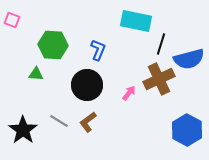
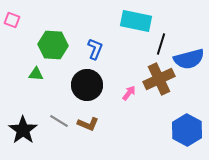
blue L-shape: moved 3 px left, 1 px up
brown L-shape: moved 2 px down; rotated 120 degrees counterclockwise
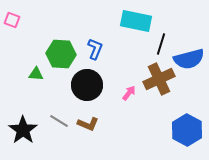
green hexagon: moved 8 px right, 9 px down
